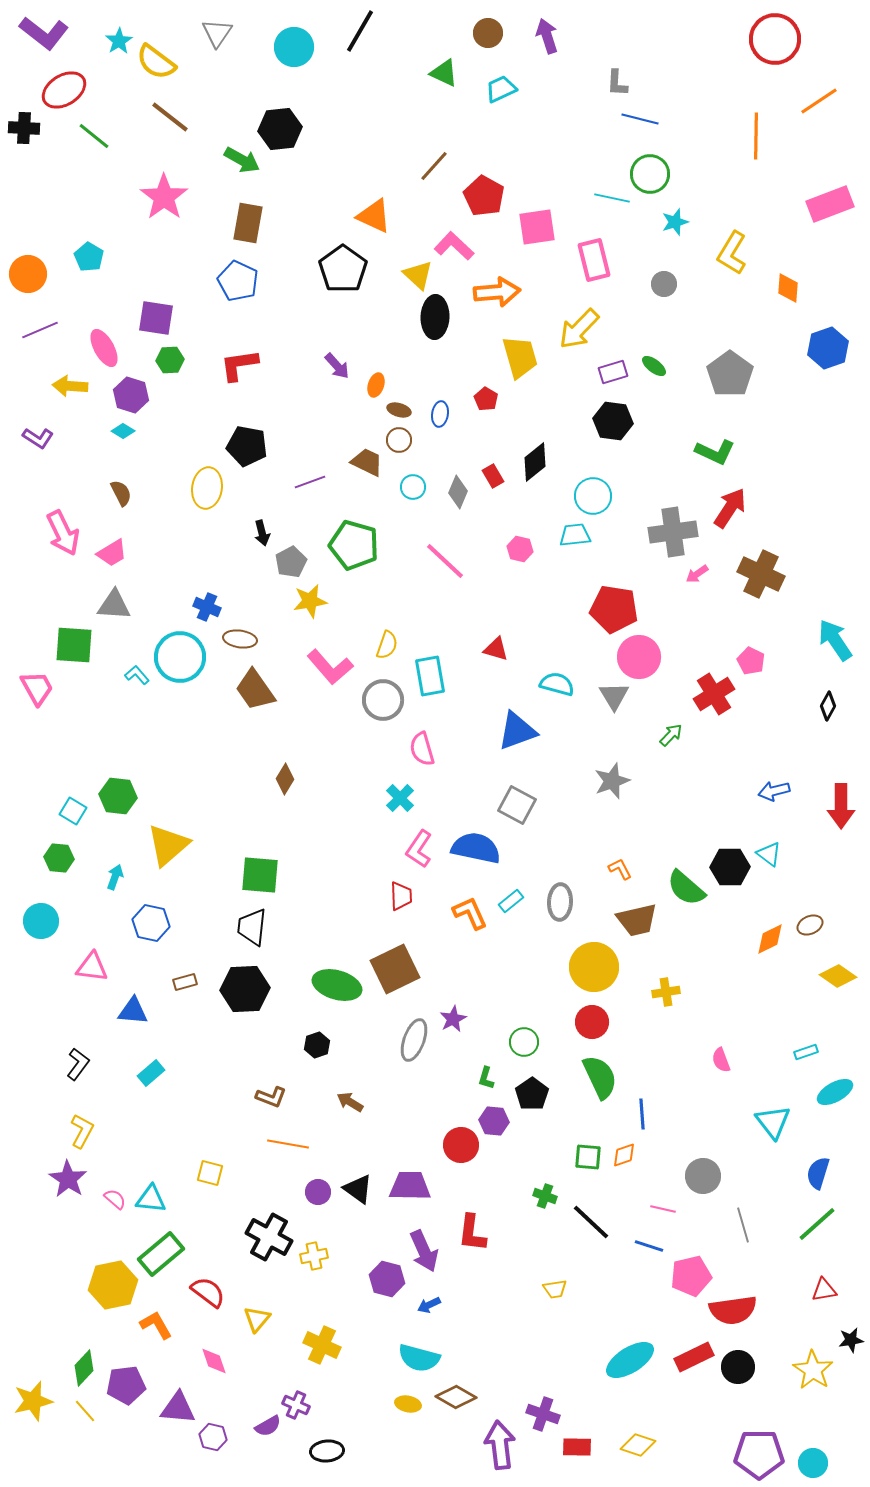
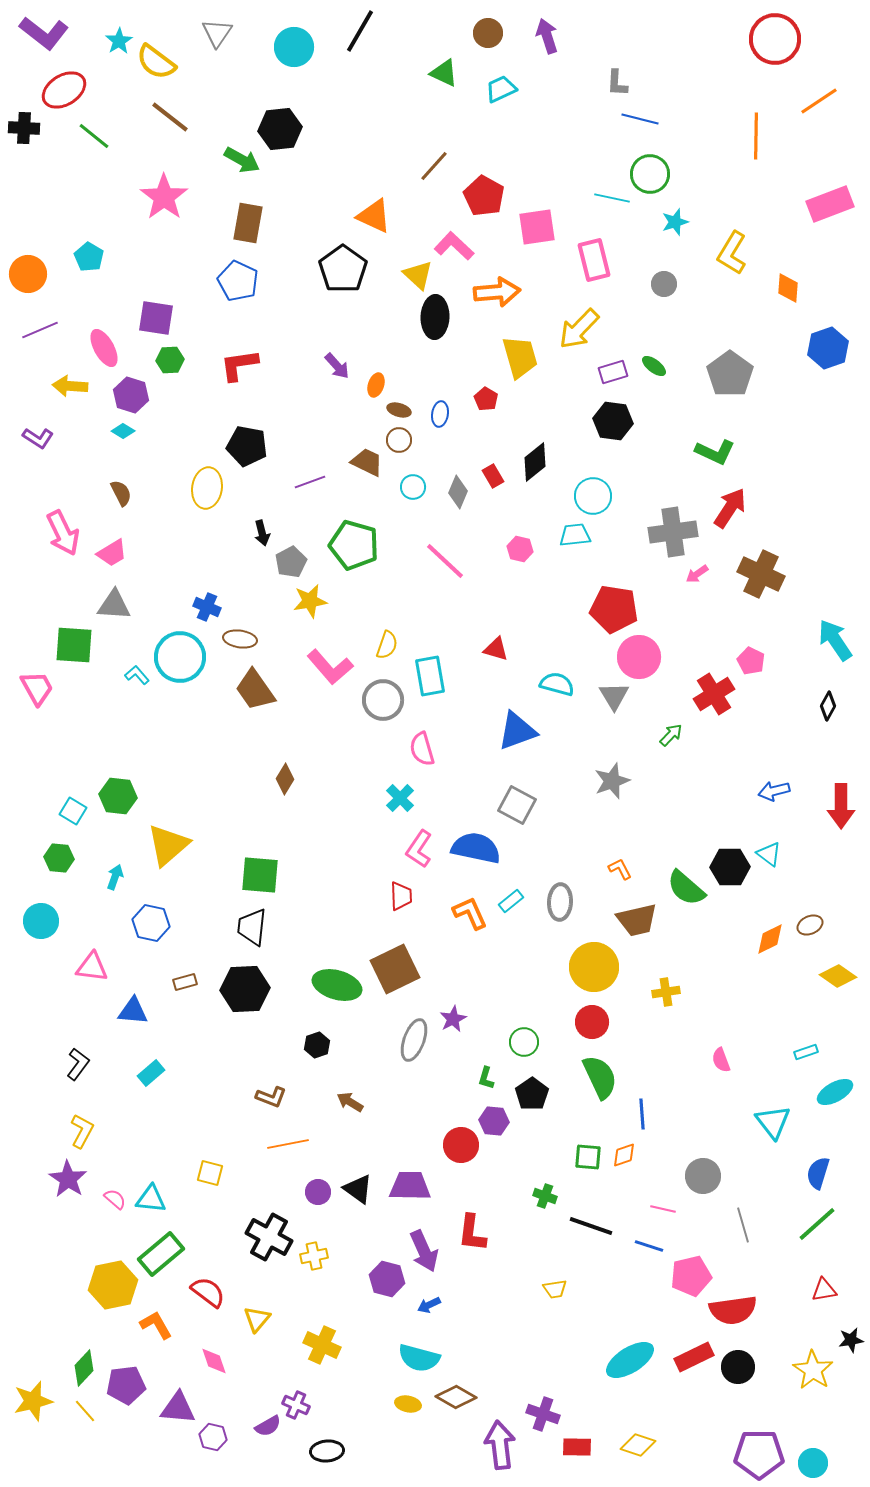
orange line at (288, 1144): rotated 21 degrees counterclockwise
black line at (591, 1222): moved 4 px down; rotated 24 degrees counterclockwise
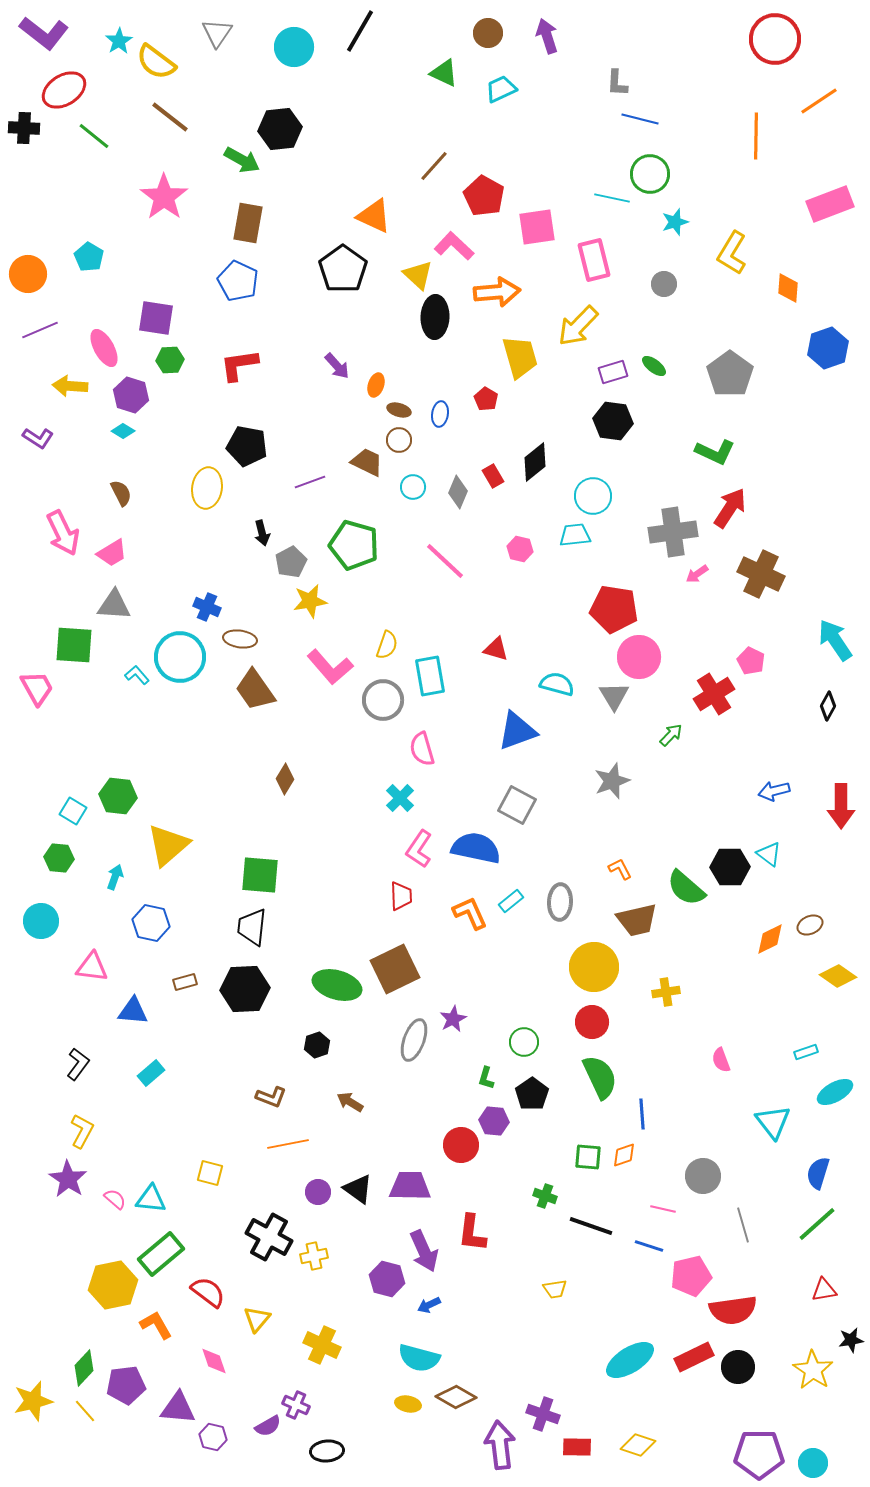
yellow arrow at (579, 329): moved 1 px left, 3 px up
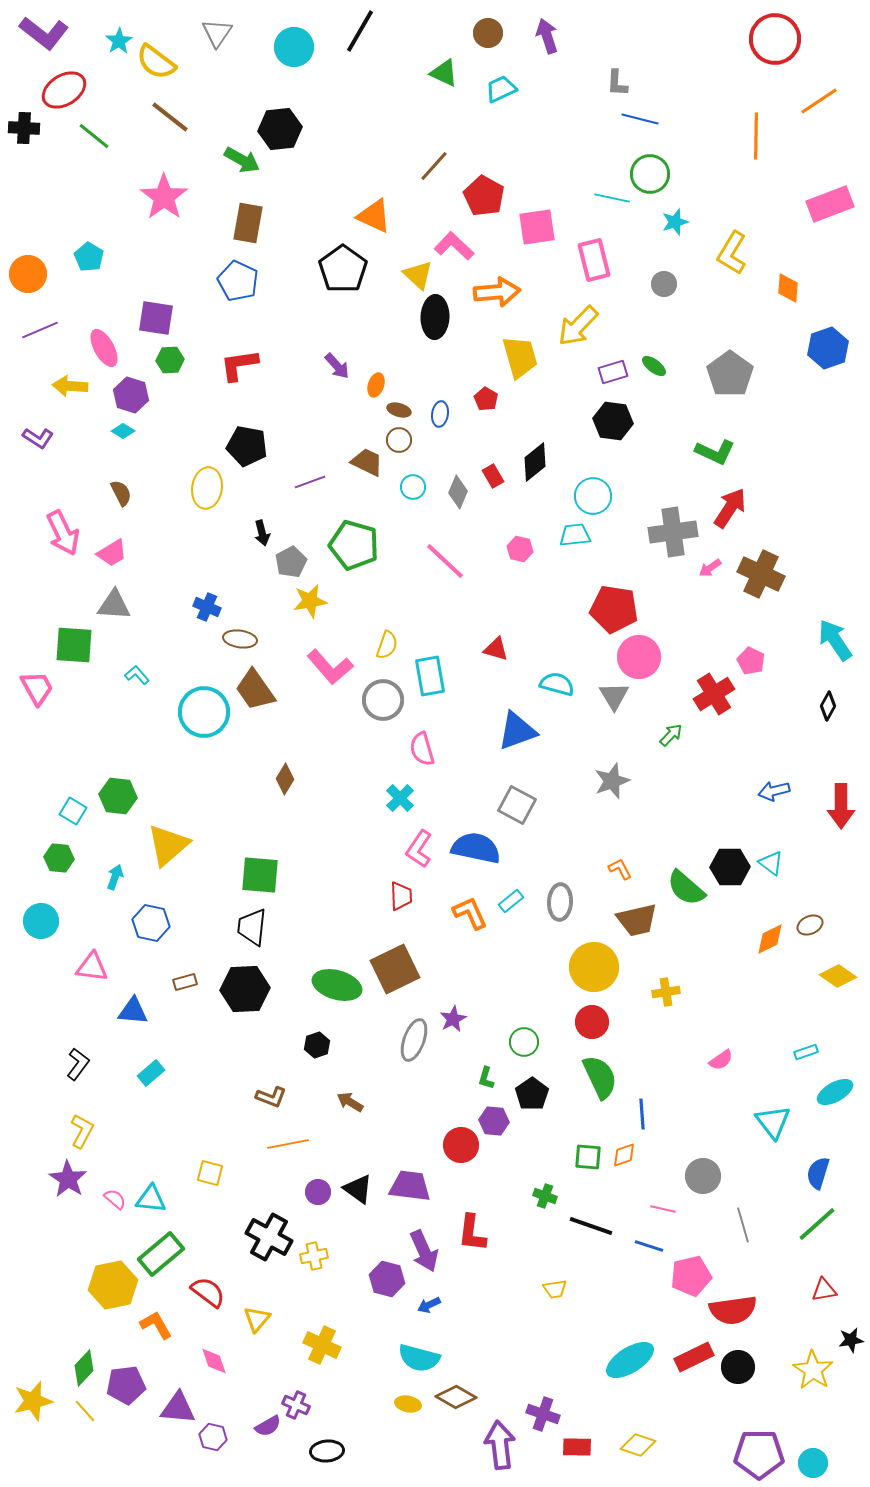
pink arrow at (697, 574): moved 13 px right, 6 px up
cyan circle at (180, 657): moved 24 px right, 55 px down
cyan triangle at (769, 854): moved 2 px right, 9 px down
pink semicircle at (721, 1060): rotated 105 degrees counterclockwise
purple trapezoid at (410, 1186): rotated 6 degrees clockwise
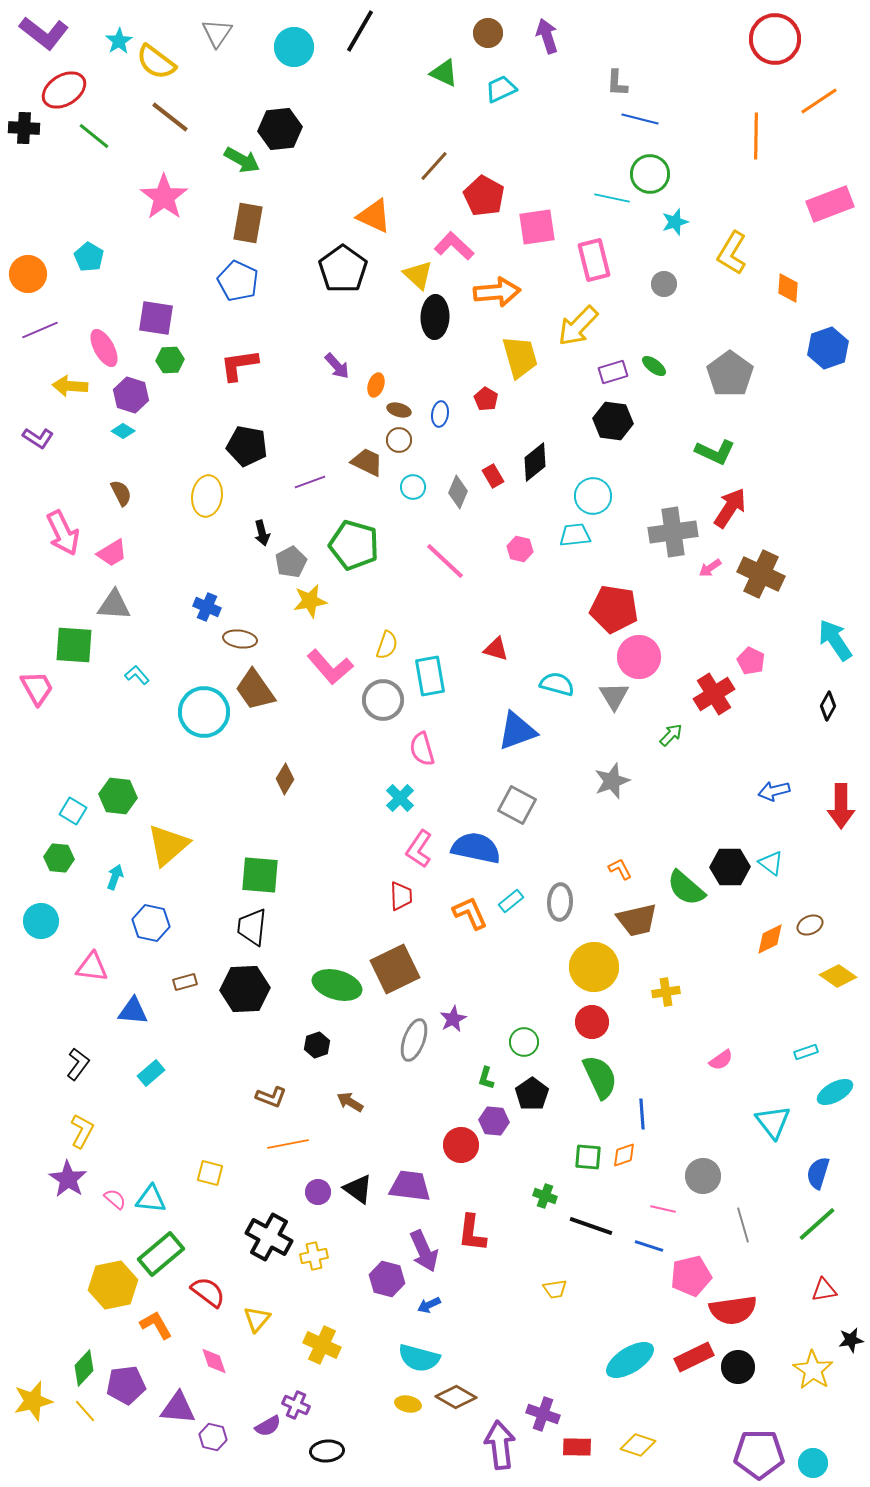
yellow ellipse at (207, 488): moved 8 px down
